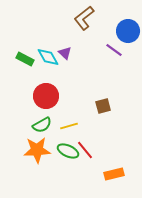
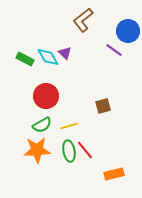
brown L-shape: moved 1 px left, 2 px down
green ellipse: moved 1 px right; rotated 55 degrees clockwise
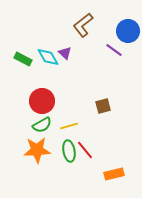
brown L-shape: moved 5 px down
green rectangle: moved 2 px left
red circle: moved 4 px left, 5 px down
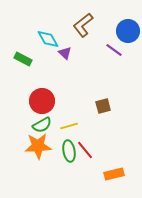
cyan diamond: moved 18 px up
orange star: moved 1 px right, 4 px up
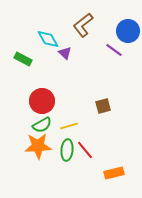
green ellipse: moved 2 px left, 1 px up; rotated 15 degrees clockwise
orange rectangle: moved 1 px up
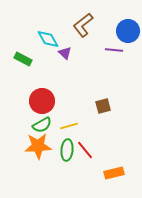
purple line: rotated 30 degrees counterclockwise
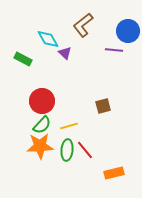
green semicircle: rotated 18 degrees counterclockwise
orange star: moved 2 px right
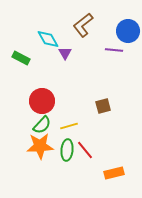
purple triangle: rotated 16 degrees clockwise
green rectangle: moved 2 px left, 1 px up
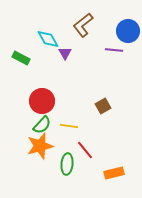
brown square: rotated 14 degrees counterclockwise
yellow line: rotated 24 degrees clockwise
orange star: rotated 12 degrees counterclockwise
green ellipse: moved 14 px down
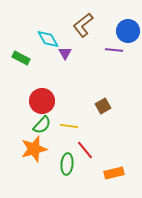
orange star: moved 6 px left, 3 px down
